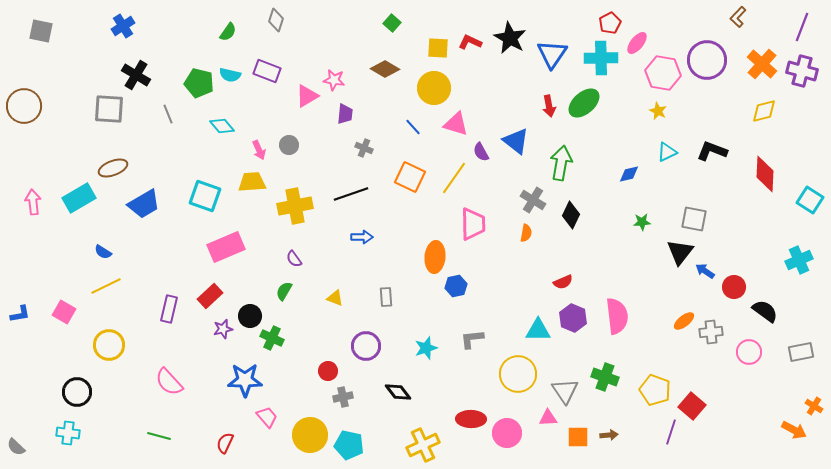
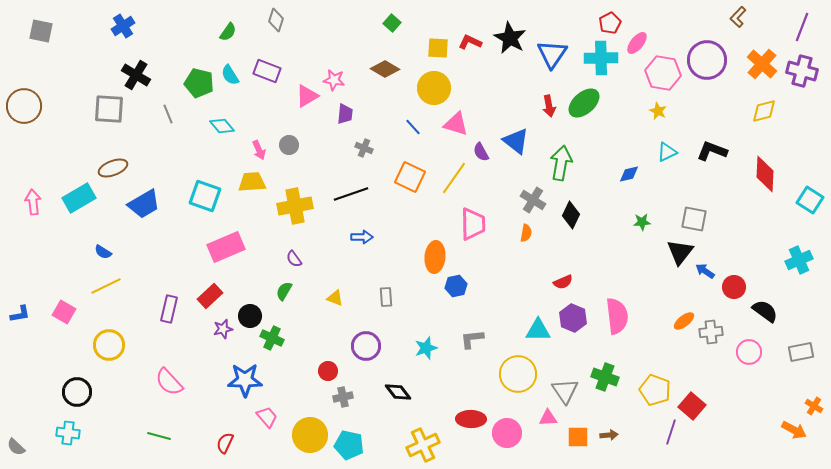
cyan semicircle at (230, 75): rotated 45 degrees clockwise
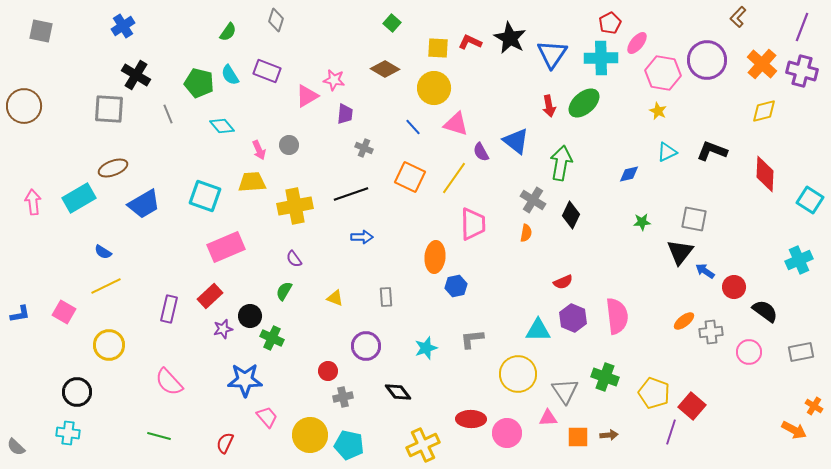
yellow pentagon at (655, 390): moved 1 px left, 3 px down
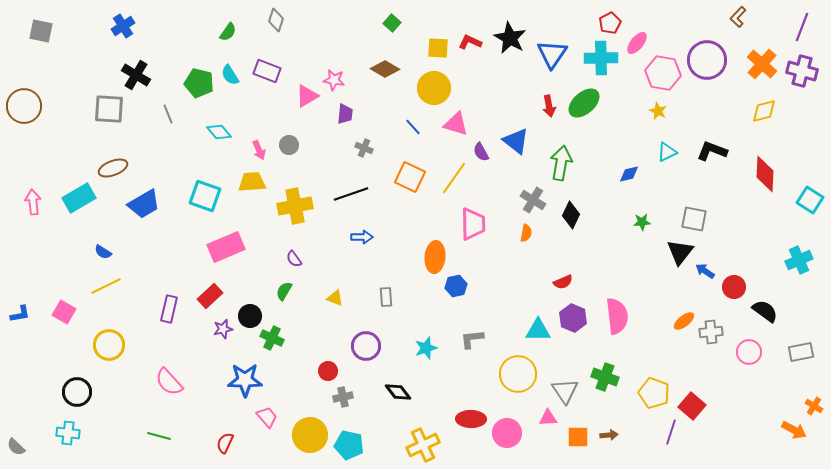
cyan diamond at (222, 126): moved 3 px left, 6 px down
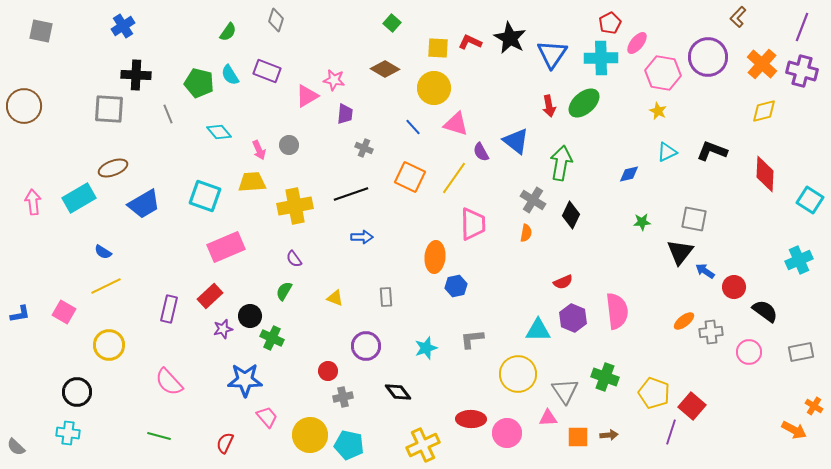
purple circle at (707, 60): moved 1 px right, 3 px up
black cross at (136, 75): rotated 28 degrees counterclockwise
pink semicircle at (617, 316): moved 5 px up
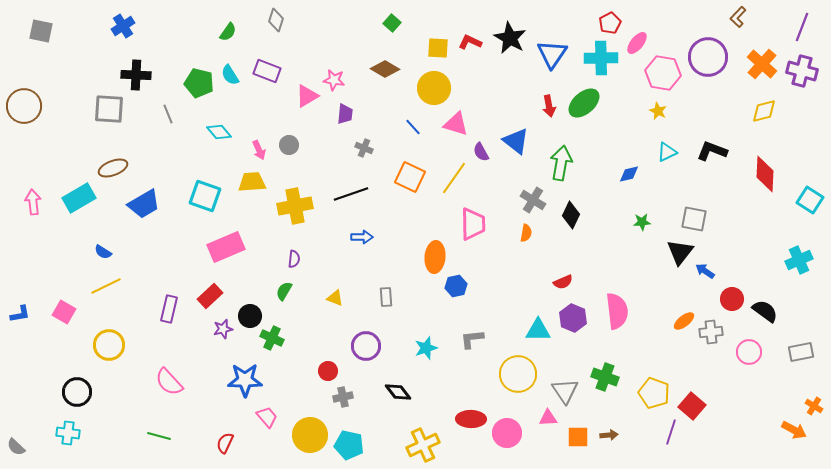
purple semicircle at (294, 259): rotated 138 degrees counterclockwise
red circle at (734, 287): moved 2 px left, 12 px down
